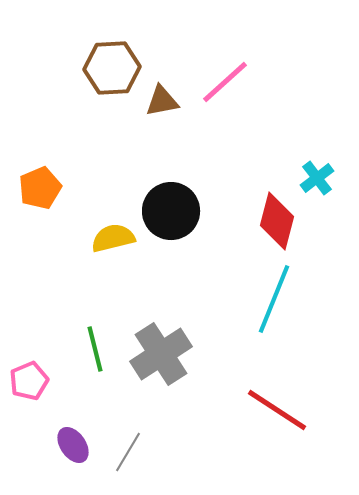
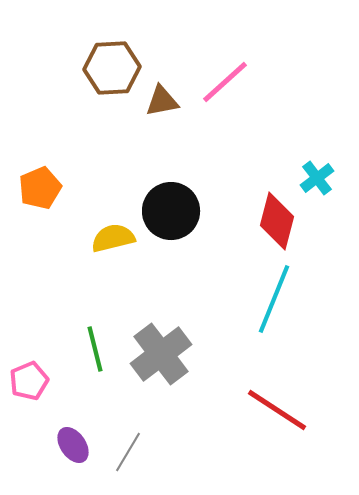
gray cross: rotated 4 degrees counterclockwise
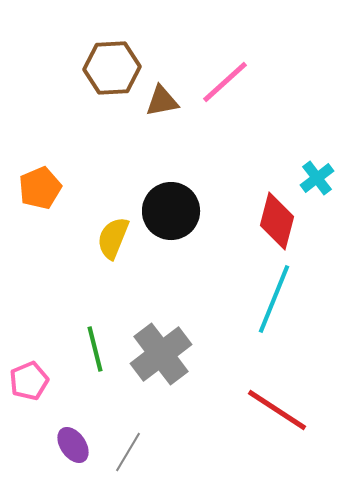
yellow semicircle: rotated 54 degrees counterclockwise
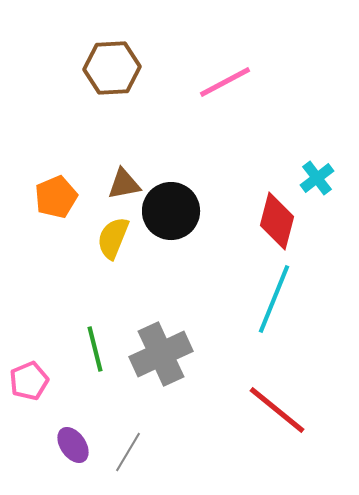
pink line: rotated 14 degrees clockwise
brown triangle: moved 38 px left, 83 px down
orange pentagon: moved 16 px right, 9 px down
gray cross: rotated 12 degrees clockwise
red line: rotated 6 degrees clockwise
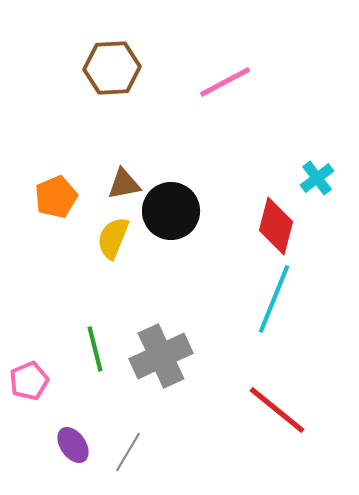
red diamond: moved 1 px left, 5 px down
gray cross: moved 2 px down
